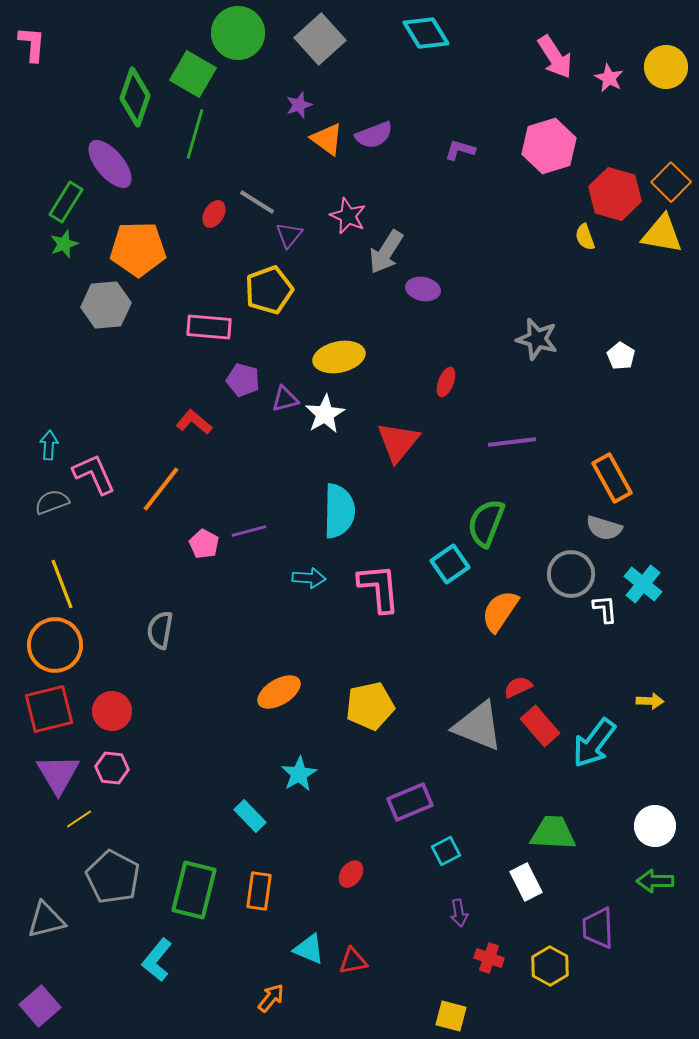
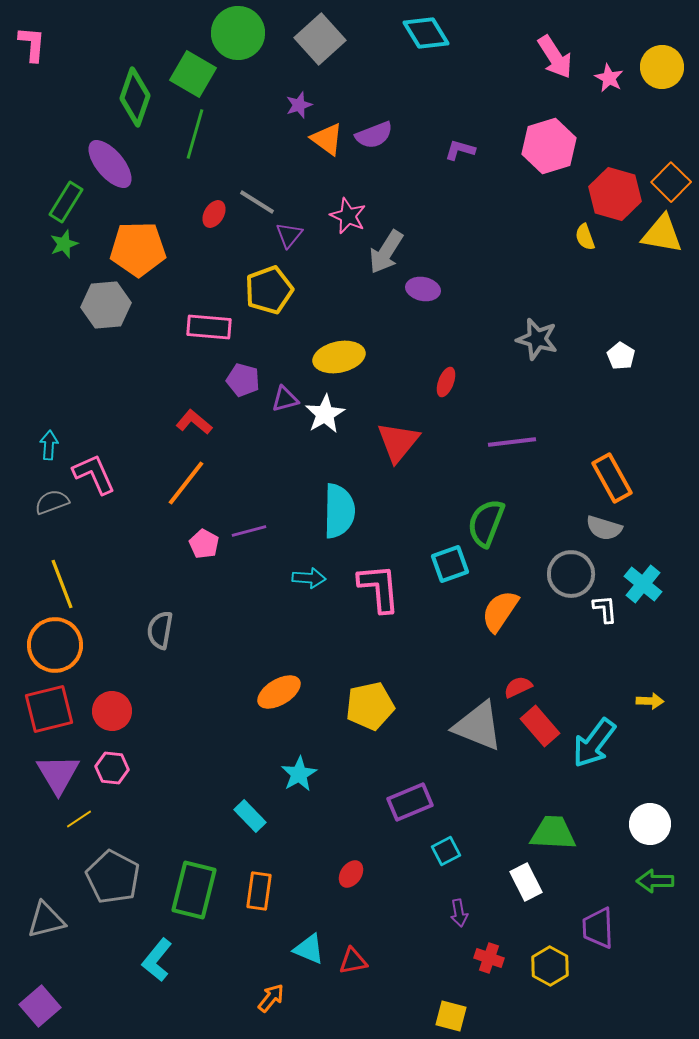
yellow circle at (666, 67): moved 4 px left
orange line at (161, 489): moved 25 px right, 6 px up
cyan square at (450, 564): rotated 15 degrees clockwise
white circle at (655, 826): moved 5 px left, 2 px up
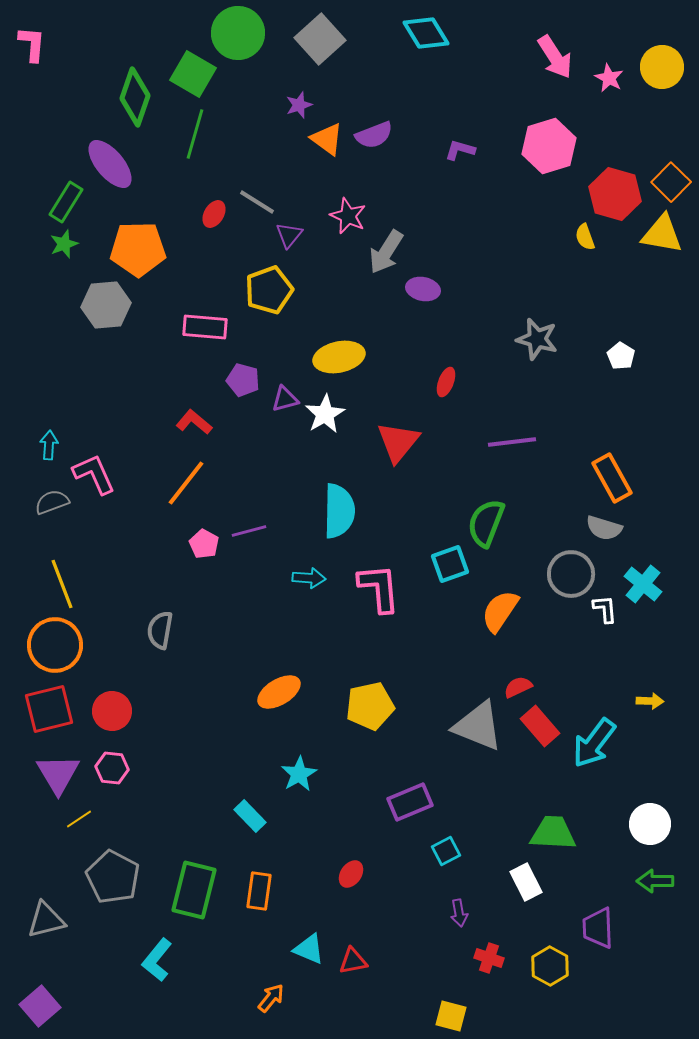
pink rectangle at (209, 327): moved 4 px left
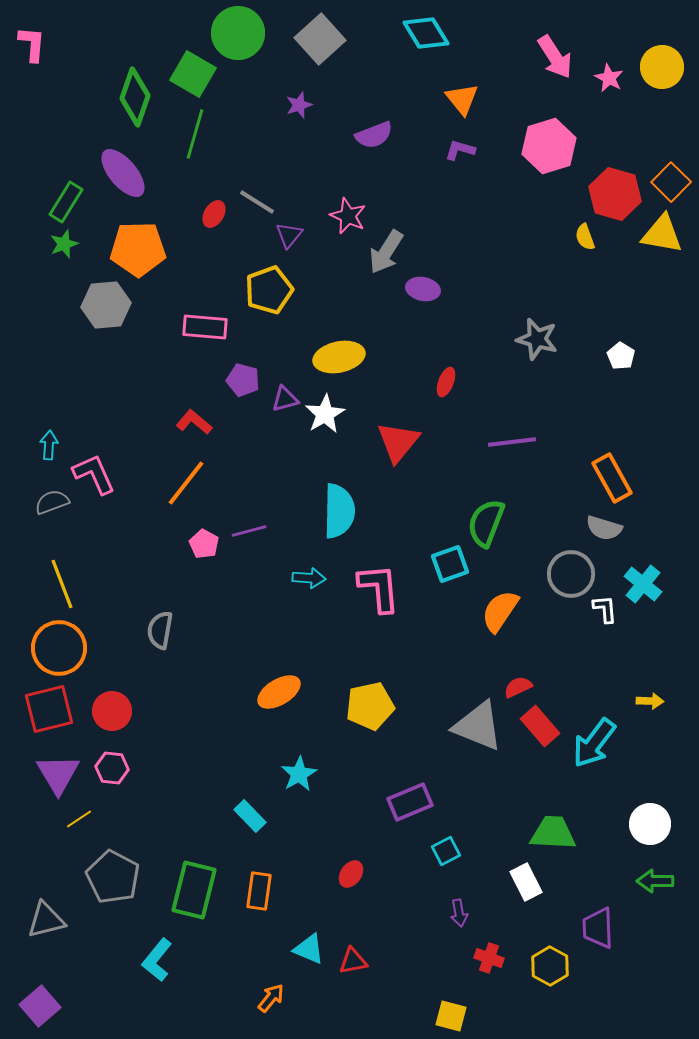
orange triangle at (327, 139): moved 135 px right, 40 px up; rotated 15 degrees clockwise
purple ellipse at (110, 164): moved 13 px right, 9 px down
orange circle at (55, 645): moved 4 px right, 3 px down
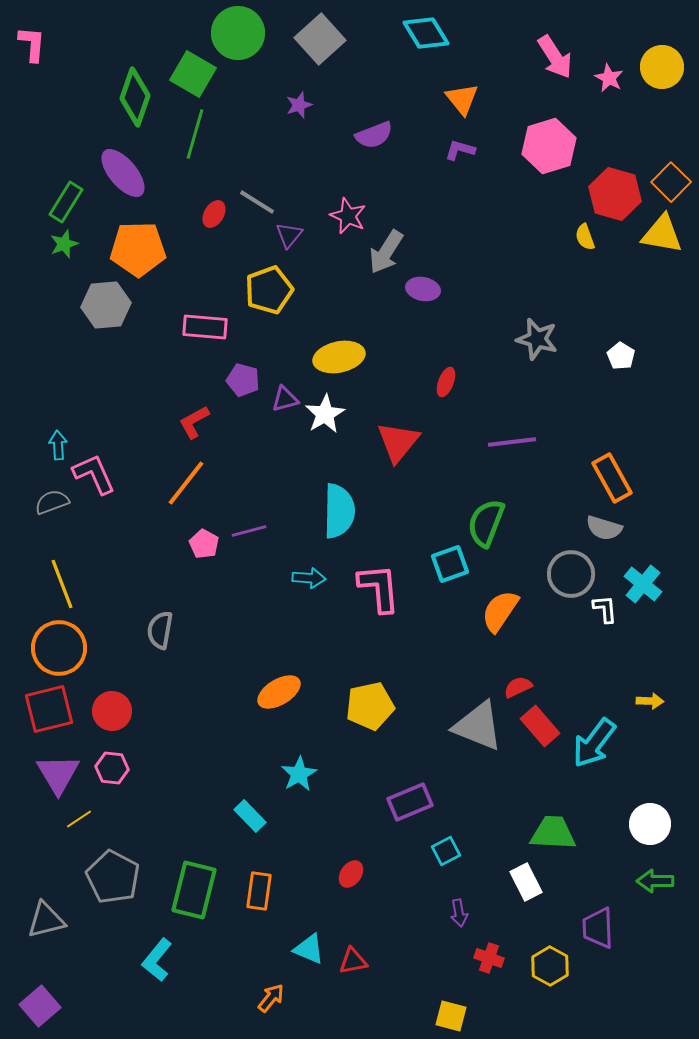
red L-shape at (194, 422): rotated 69 degrees counterclockwise
cyan arrow at (49, 445): moved 9 px right; rotated 8 degrees counterclockwise
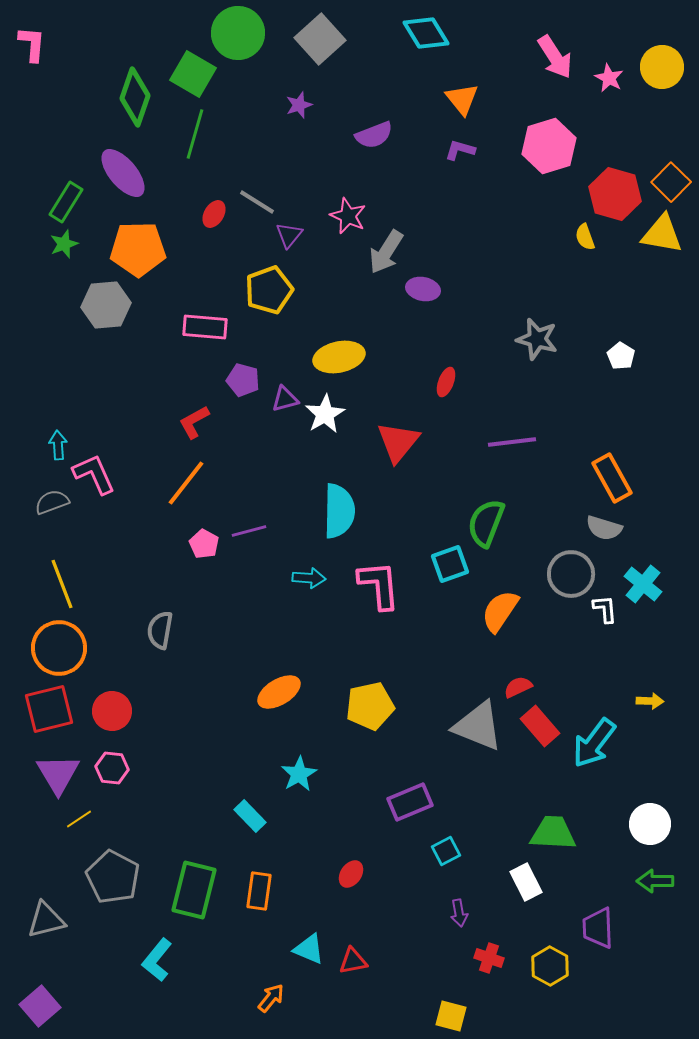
pink L-shape at (379, 588): moved 3 px up
